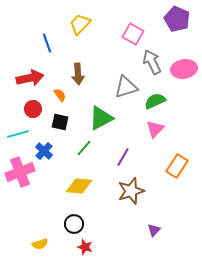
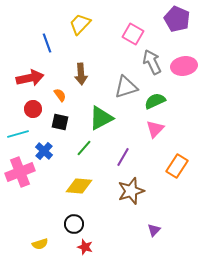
pink ellipse: moved 3 px up
brown arrow: moved 3 px right
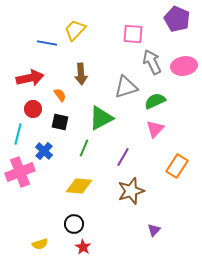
yellow trapezoid: moved 5 px left, 6 px down
pink square: rotated 25 degrees counterclockwise
blue line: rotated 60 degrees counterclockwise
cyan line: rotated 60 degrees counterclockwise
green line: rotated 18 degrees counterclockwise
red star: moved 2 px left; rotated 14 degrees clockwise
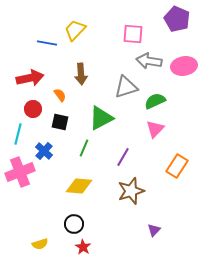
gray arrow: moved 3 px left, 1 px up; rotated 55 degrees counterclockwise
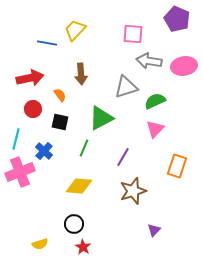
cyan line: moved 2 px left, 5 px down
orange rectangle: rotated 15 degrees counterclockwise
brown star: moved 2 px right
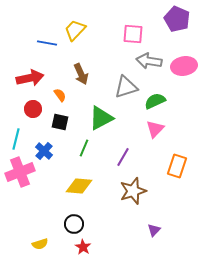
brown arrow: rotated 20 degrees counterclockwise
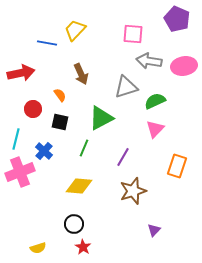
red arrow: moved 9 px left, 5 px up
yellow semicircle: moved 2 px left, 4 px down
